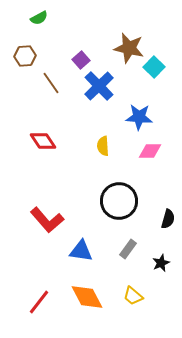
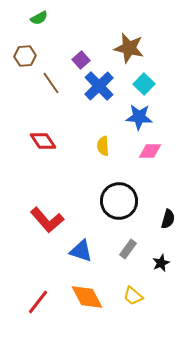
cyan square: moved 10 px left, 17 px down
blue triangle: rotated 10 degrees clockwise
red line: moved 1 px left
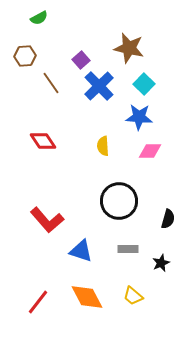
gray rectangle: rotated 54 degrees clockwise
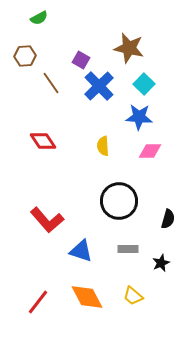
purple square: rotated 18 degrees counterclockwise
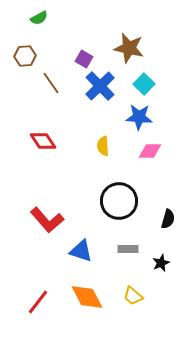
purple square: moved 3 px right, 1 px up
blue cross: moved 1 px right
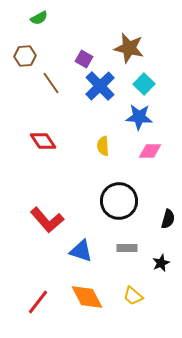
gray rectangle: moved 1 px left, 1 px up
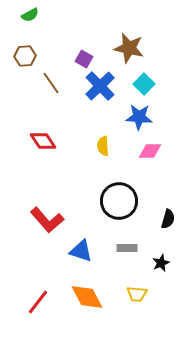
green semicircle: moved 9 px left, 3 px up
yellow trapezoid: moved 4 px right, 2 px up; rotated 35 degrees counterclockwise
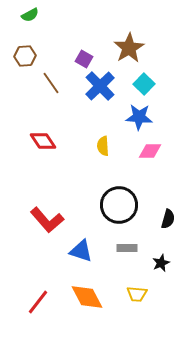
brown star: rotated 28 degrees clockwise
black circle: moved 4 px down
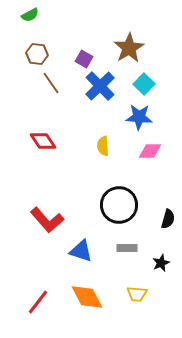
brown hexagon: moved 12 px right, 2 px up; rotated 10 degrees clockwise
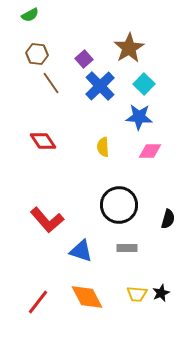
purple square: rotated 18 degrees clockwise
yellow semicircle: moved 1 px down
black star: moved 30 px down
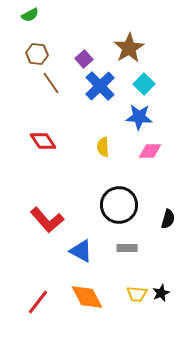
blue triangle: rotated 10 degrees clockwise
